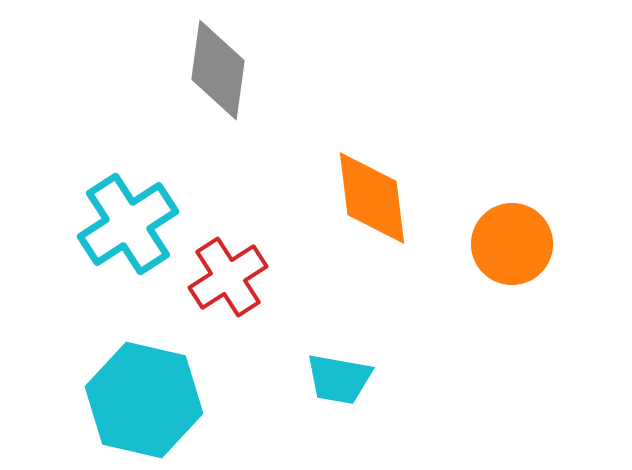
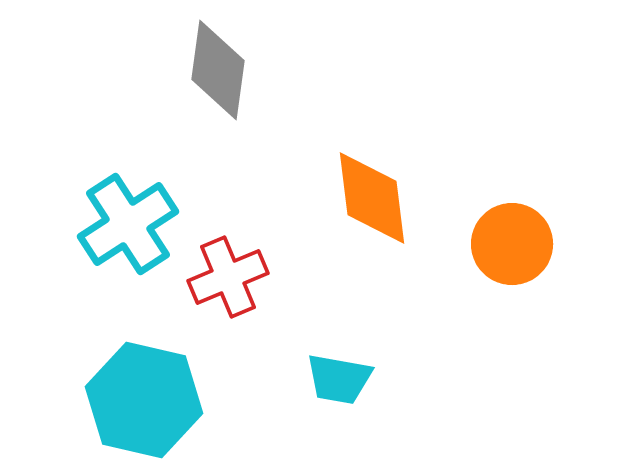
red cross: rotated 10 degrees clockwise
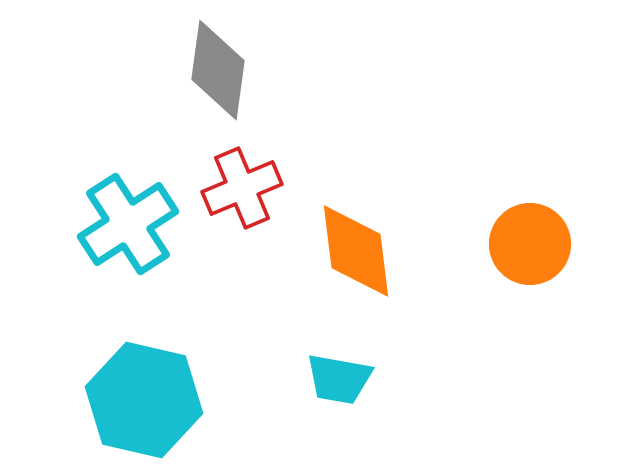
orange diamond: moved 16 px left, 53 px down
orange circle: moved 18 px right
red cross: moved 14 px right, 89 px up
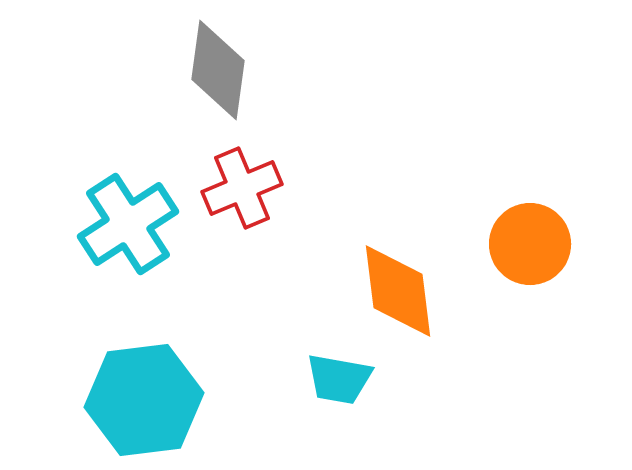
orange diamond: moved 42 px right, 40 px down
cyan hexagon: rotated 20 degrees counterclockwise
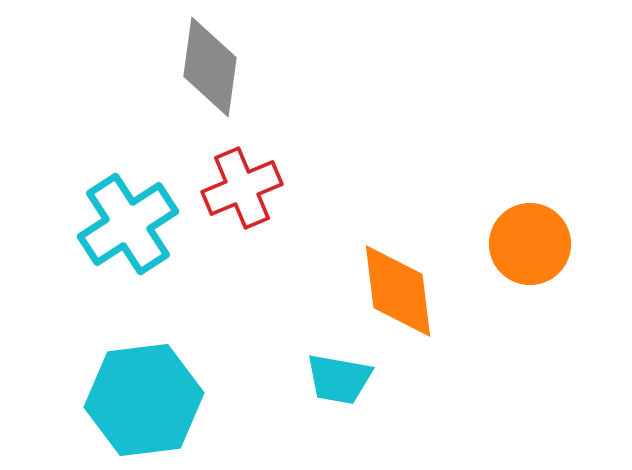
gray diamond: moved 8 px left, 3 px up
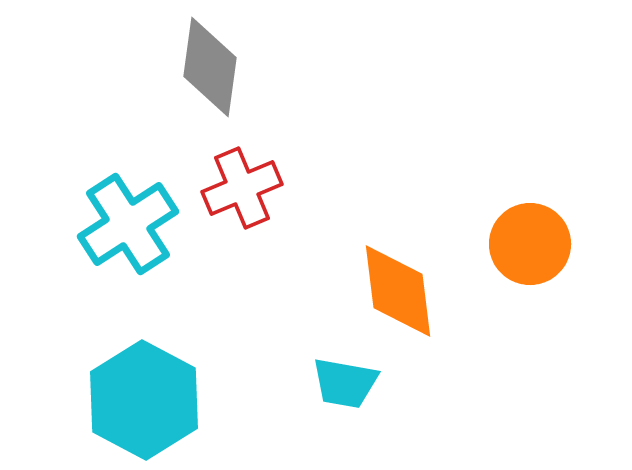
cyan trapezoid: moved 6 px right, 4 px down
cyan hexagon: rotated 25 degrees counterclockwise
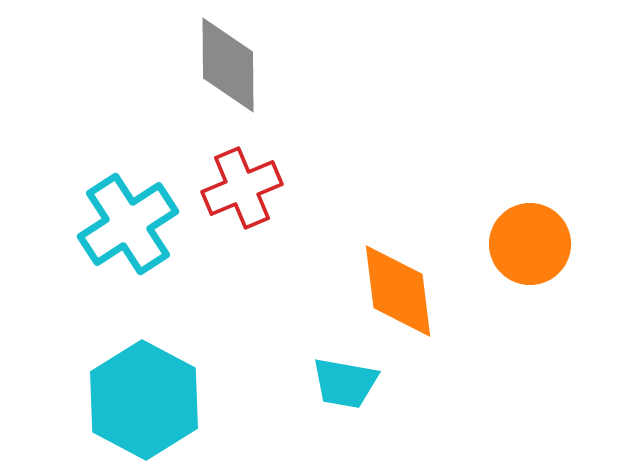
gray diamond: moved 18 px right, 2 px up; rotated 8 degrees counterclockwise
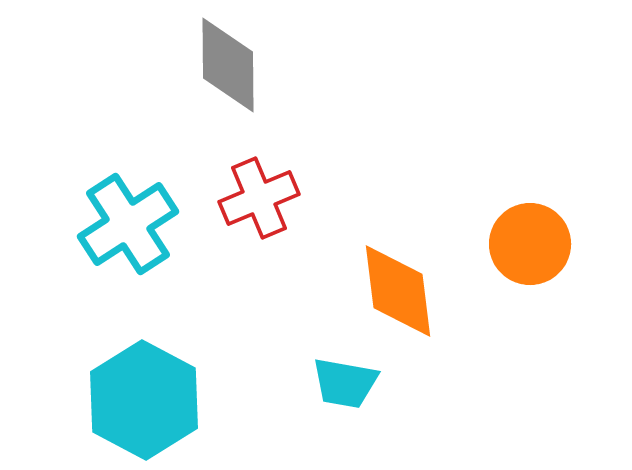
red cross: moved 17 px right, 10 px down
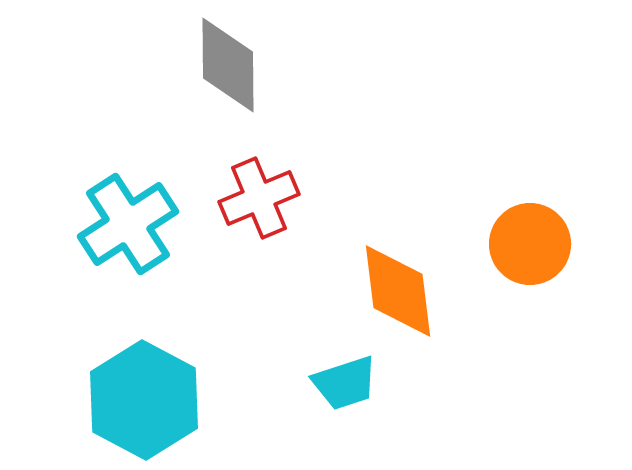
cyan trapezoid: rotated 28 degrees counterclockwise
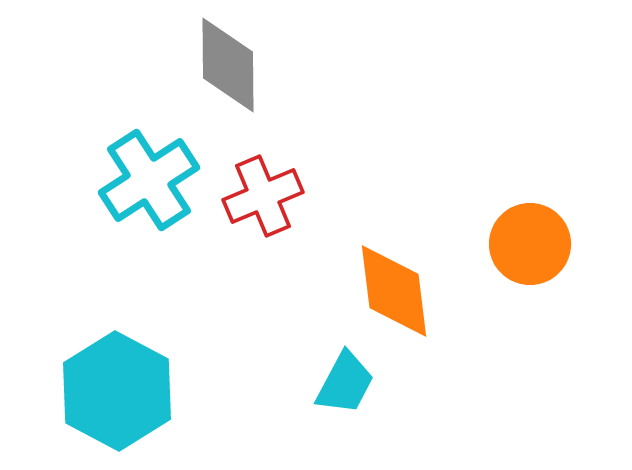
red cross: moved 4 px right, 2 px up
cyan cross: moved 21 px right, 44 px up
orange diamond: moved 4 px left
cyan trapezoid: rotated 44 degrees counterclockwise
cyan hexagon: moved 27 px left, 9 px up
